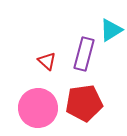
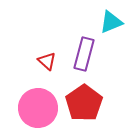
cyan triangle: moved 8 px up; rotated 10 degrees clockwise
red pentagon: rotated 27 degrees counterclockwise
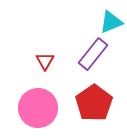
purple rectangle: moved 9 px right; rotated 24 degrees clockwise
red triangle: moved 2 px left; rotated 18 degrees clockwise
red pentagon: moved 10 px right
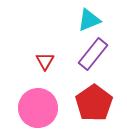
cyan triangle: moved 22 px left, 2 px up
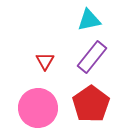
cyan triangle: rotated 10 degrees clockwise
purple rectangle: moved 1 px left, 3 px down
red pentagon: moved 3 px left, 1 px down
